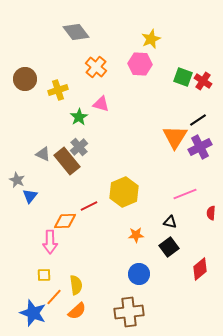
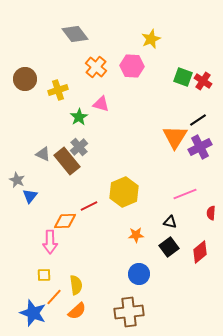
gray diamond: moved 1 px left, 2 px down
pink hexagon: moved 8 px left, 2 px down
red diamond: moved 17 px up
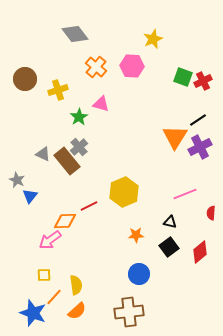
yellow star: moved 2 px right
red cross: rotated 30 degrees clockwise
pink arrow: moved 2 px up; rotated 55 degrees clockwise
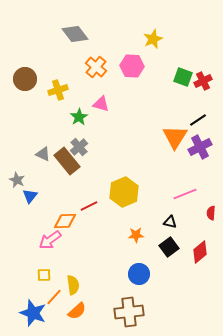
yellow semicircle: moved 3 px left
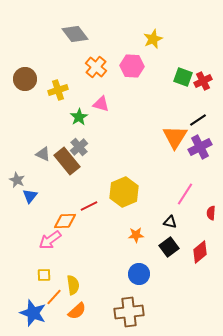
pink line: rotated 35 degrees counterclockwise
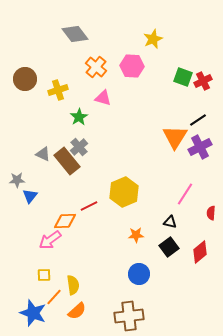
pink triangle: moved 2 px right, 6 px up
gray star: rotated 28 degrees counterclockwise
brown cross: moved 4 px down
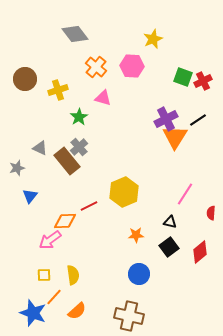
purple cross: moved 34 px left, 28 px up
gray triangle: moved 3 px left, 6 px up
gray star: moved 12 px up; rotated 14 degrees counterclockwise
yellow semicircle: moved 10 px up
brown cross: rotated 20 degrees clockwise
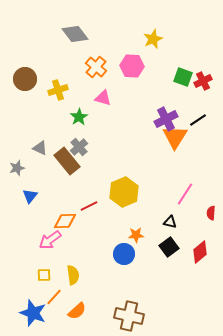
blue circle: moved 15 px left, 20 px up
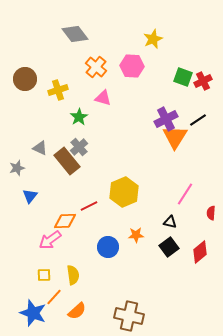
blue circle: moved 16 px left, 7 px up
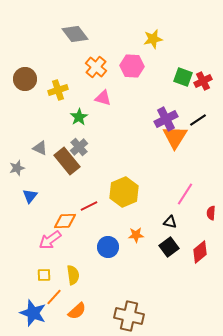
yellow star: rotated 12 degrees clockwise
